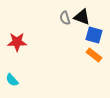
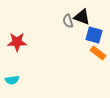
gray semicircle: moved 3 px right, 3 px down
orange rectangle: moved 4 px right, 2 px up
cyan semicircle: rotated 56 degrees counterclockwise
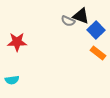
black triangle: moved 1 px left, 1 px up
gray semicircle: rotated 48 degrees counterclockwise
blue square: moved 2 px right, 5 px up; rotated 30 degrees clockwise
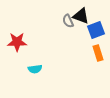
gray semicircle: rotated 40 degrees clockwise
blue square: rotated 24 degrees clockwise
orange rectangle: rotated 35 degrees clockwise
cyan semicircle: moved 23 px right, 11 px up
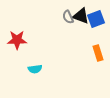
gray semicircle: moved 4 px up
blue square: moved 11 px up
red star: moved 2 px up
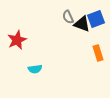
black triangle: moved 1 px right, 8 px down
red star: rotated 24 degrees counterclockwise
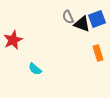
blue square: moved 1 px right
red star: moved 4 px left
cyan semicircle: rotated 48 degrees clockwise
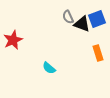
cyan semicircle: moved 14 px right, 1 px up
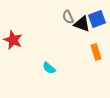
red star: rotated 24 degrees counterclockwise
orange rectangle: moved 2 px left, 1 px up
